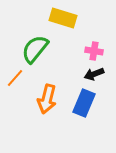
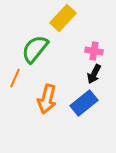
yellow rectangle: rotated 64 degrees counterclockwise
black arrow: rotated 42 degrees counterclockwise
orange line: rotated 18 degrees counterclockwise
blue rectangle: rotated 28 degrees clockwise
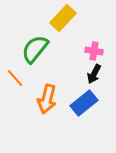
orange line: rotated 66 degrees counterclockwise
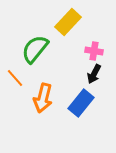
yellow rectangle: moved 5 px right, 4 px down
orange arrow: moved 4 px left, 1 px up
blue rectangle: moved 3 px left; rotated 12 degrees counterclockwise
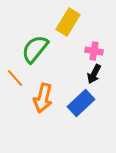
yellow rectangle: rotated 12 degrees counterclockwise
blue rectangle: rotated 8 degrees clockwise
